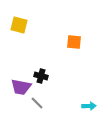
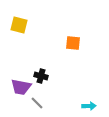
orange square: moved 1 px left, 1 px down
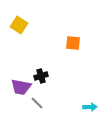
yellow square: rotated 18 degrees clockwise
black cross: rotated 32 degrees counterclockwise
cyan arrow: moved 1 px right, 1 px down
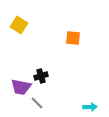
orange square: moved 5 px up
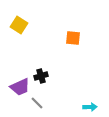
purple trapezoid: moved 1 px left; rotated 35 degrees counterclockwise
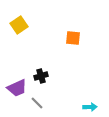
yellow square: rotated 24 degrees clockwise
purple trapezoid: moved 3 px left, 1 px down
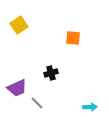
black cross: moved 10 px right, 3 px up
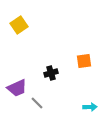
orange square: moved 11 px right, 23 px down; rotated 14 degrees counterclockwise
